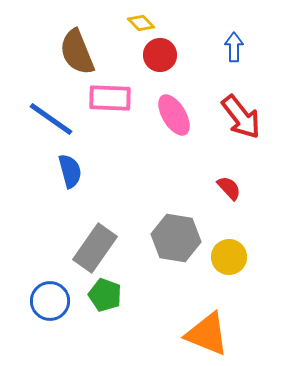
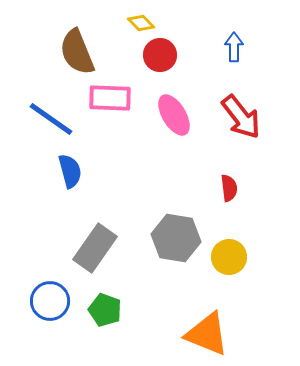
red semicircle: rotated 36 degrees clockwise
green pentagon: moved 15 px down
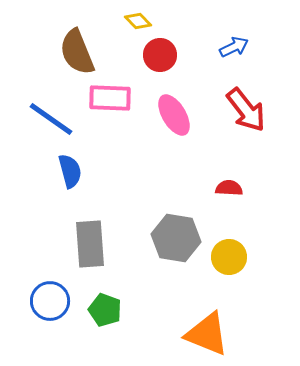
yellow diamond: moved 3 px left, 2 px up
blue arrow: rotated 64 degrees clockwise
red arrow: moved 5 px right, 7 px up
red semicircle: rotated 80 degrees counterclockwise
gray rectangle: moved 5 px left, 4 px up; rotated 39 degrees counterclockwise
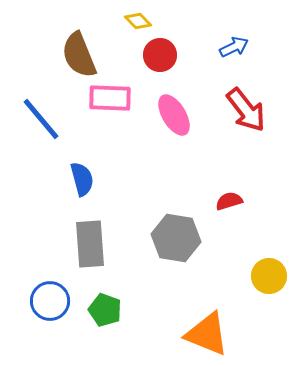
brown semicircle: moved 2 px right, 3 px down
blue line: moved 10 px left; rotated 15 degrees clockwise
blue semicircle: moved 12 px right, 8 px down
red semicircle: moved 13 px down; rotated 20 degrees counterclockwise
yellow circle: moved 40 px right, 19 px down
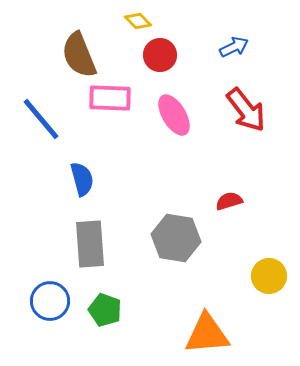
orange triangle: rotated 27 degrees counterclockwise
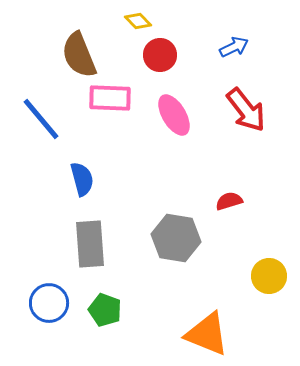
blue circle: moved 1 px left, 2 px down
orange triangle: rotated 27 degrees clockwise
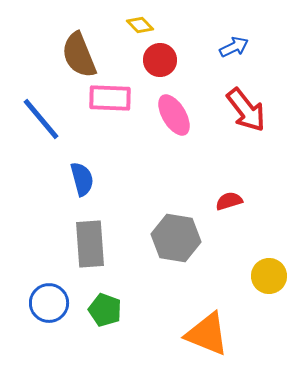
yellow diamond: moved 2 px right, 4 px down
red circle: moved 5 px down
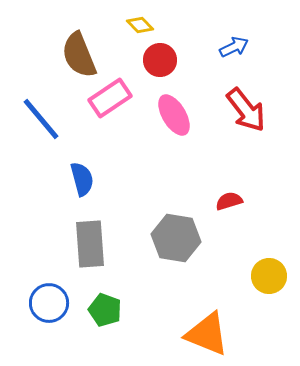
pink rectangle: rotated 36 degrees counterclockwise
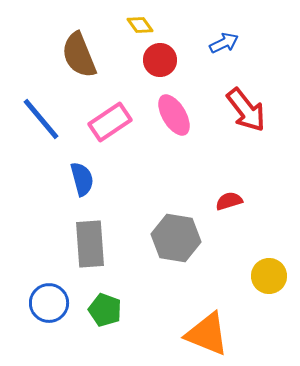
yellow diamond: rotated 8 degrees clockwise
blue arrow: moved 10 px left, 4 px up
pink rectangle: moved 24 px down
